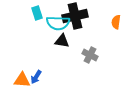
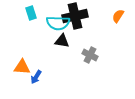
cyan rectangle: moved 6 px left
orange semicircle: moved 2 px right, 6 px up; rotated 24 degrees clockwise
orange triangle: moved 13 px up
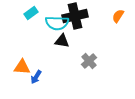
cyan rectangle: rotated 72 degrees clockwise
cyan semicircle: moved 1 px left
gray cross: moved 1 px left, 6 px down; rotated 21 degrees clockwise
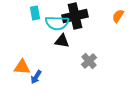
cyan rectangle: moved 4 px right; rotated 64 degrees counterclockwise
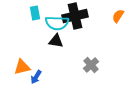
black triangle: moved 6 px left
gray cross: moved 2 px right, 4 px down
orange triangle: rotated 18 degrees counterclockwise
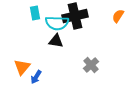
orange triangle: rotated 36 degrees counterclockwise
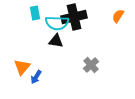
black cross: moved 1 px left, 1 px down
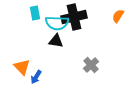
orange triangle: rotated 24 degrees counterclockwise
